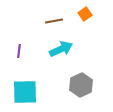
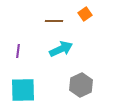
brown line: rotated 12 degrees clockwise
purple line: moved 1 px left
cyan square: moved 2 px left, 2 px up
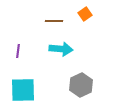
cyan arrow: rotated 30 degrees clockwise
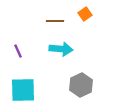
brown line: moved 1 px right
purple line: rotated 32 degrees counterclockwise
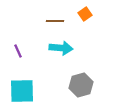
cyan arrow: moved 1 px up
gray hexagon: rotated 10 degrees clockwise
cyan square: moved 1 px left, 1 px down
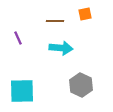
orange square: rotated 24 degrees clockwise
purple line: moved 13 px up
gray hexagon: rotated 20 degrees counterclockwise
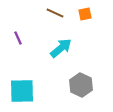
brown line: moved 8 px up; rotated 24 degrees clockwise
cyan arrow: rotated 45 degrees counterclockwise
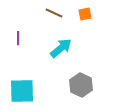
brown line: moved 1 px left
purple line: rotated 24 degrees clockwise
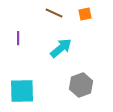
gray hexagon: rotated 15 degrees clockwise
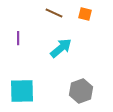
orange square: rotated 24 degrees clockwise
gray hexagon: moved 6 px down
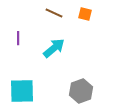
cyan arrow: moved 7 px left
